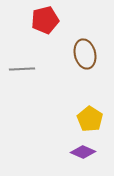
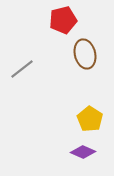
red pentagon: moved 18 px right
gray line: rotated 35 degrees counterclockwise
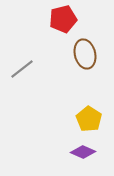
red pentagon: moved 1 px up
yellow pentagon: moved 1 px left
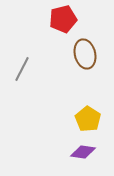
gray line: rotated 25 degrees counterclockwise
yellow pentagon: moved 1 px left
purple diamond: rotated 15 degrees counterclockwise
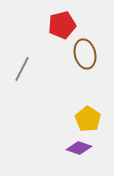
red pentagon: moved 1 px left, 6 px down
purple diamond: moved 4 px left, 4 px up; rotated 10 degrees clockwise
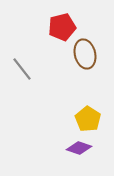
red pentagon: moved 2 px down
gray line: rotated 65 degrees counterclockwise
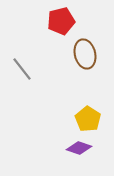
red pentagon: moved 1 px left, 6 px up
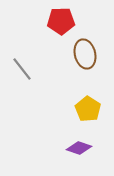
red pentagon: rotated 12 degrees clockwise
yellow pentagon: moved 10 px up
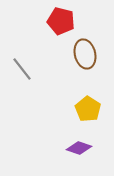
red pentagon: rotated 16 degrees clockwise
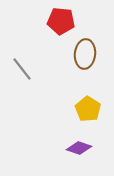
red pentagon: rotated 8 degrees counterclockwise
brown ellipse: rotated 20 degrees clockwise
